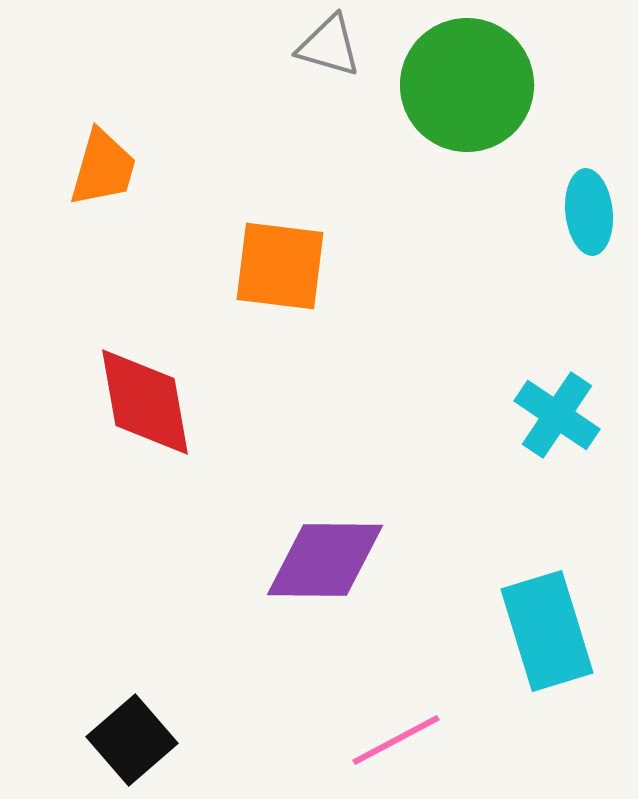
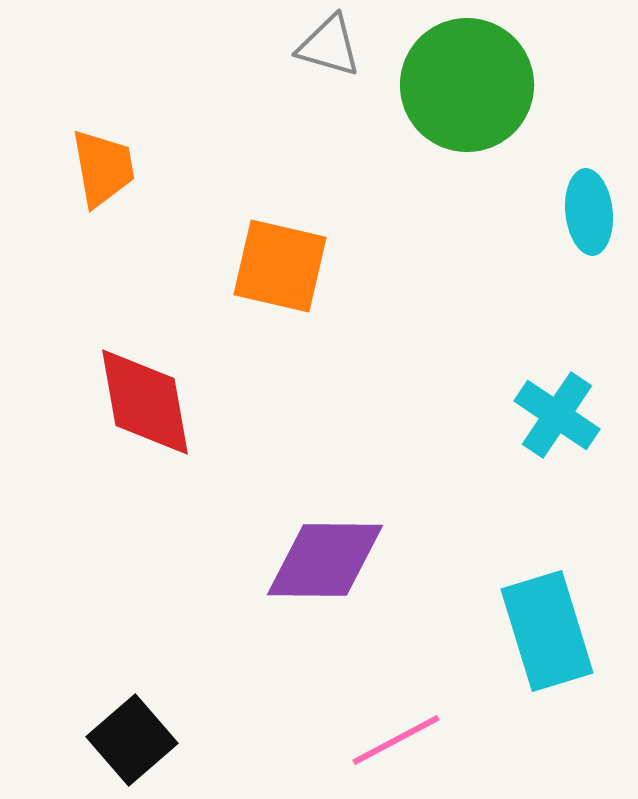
orange trapezoid: rotated 26 degrees counterclockwise
orange square: rotated 6 degrees clockwise
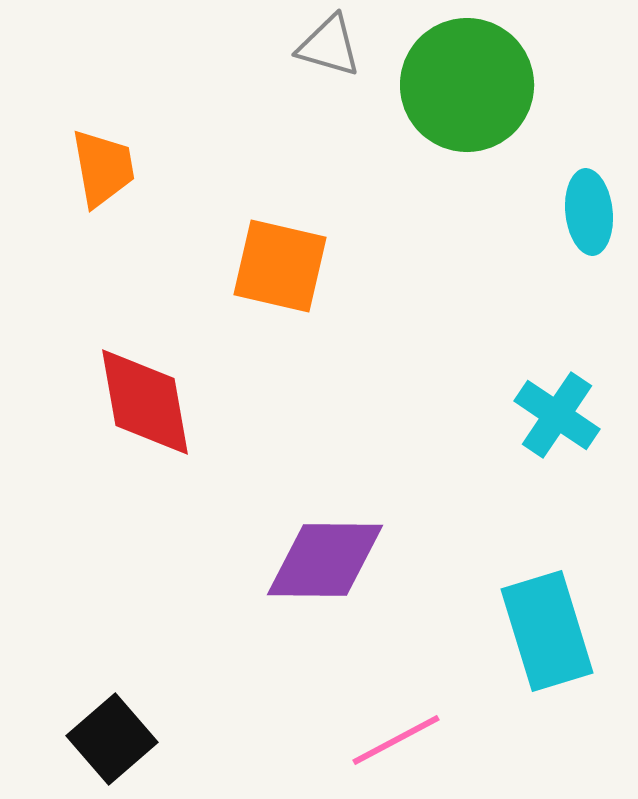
black square: moved 20 px left, 1 px up
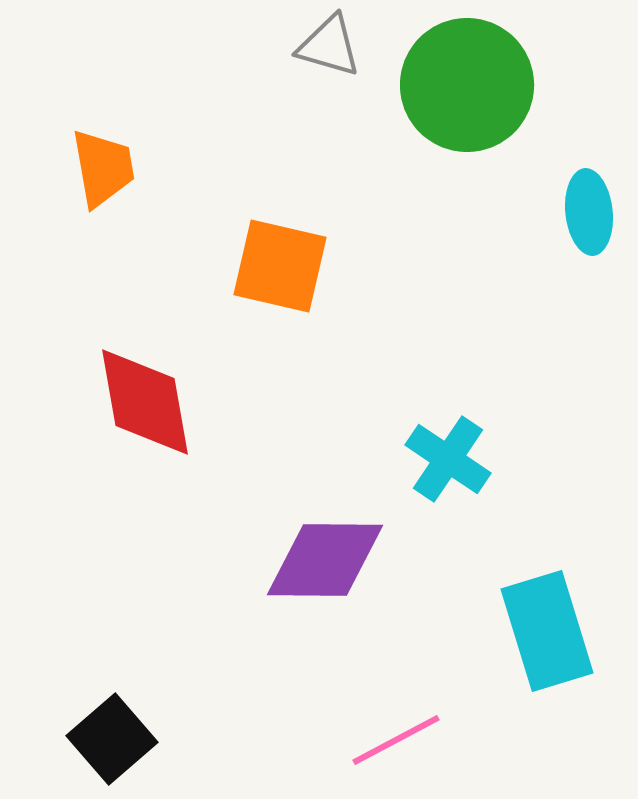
cyan cross: moved 109 px left, 44 px down
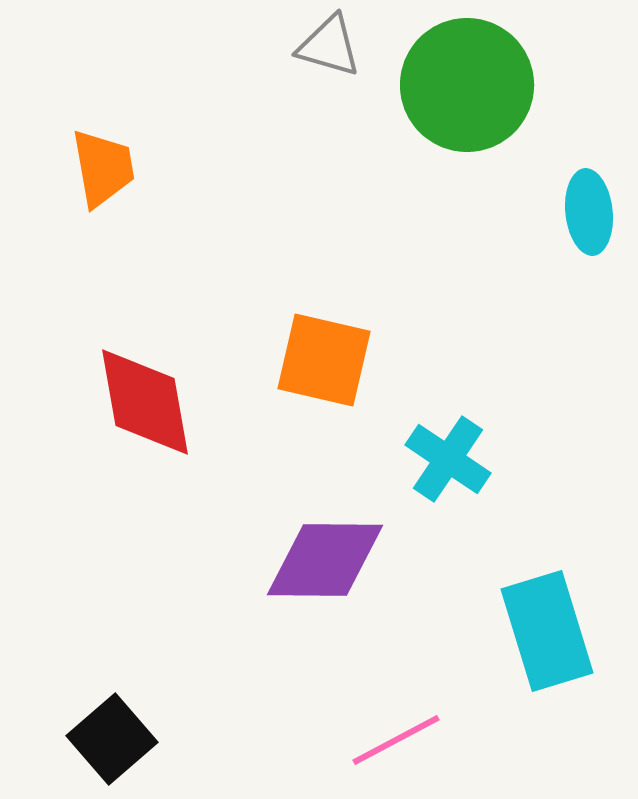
orange square: moved 44 px right, 94 px down
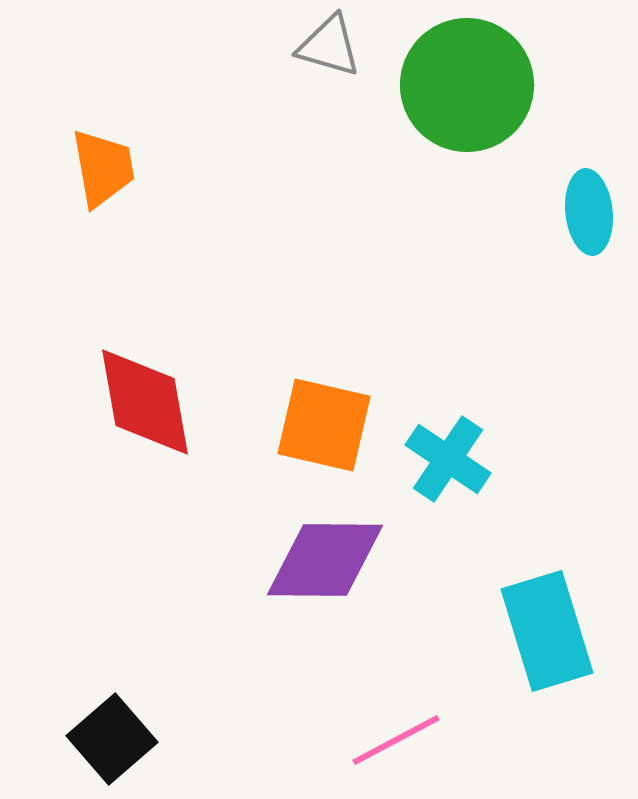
orange square: moved 65 px down
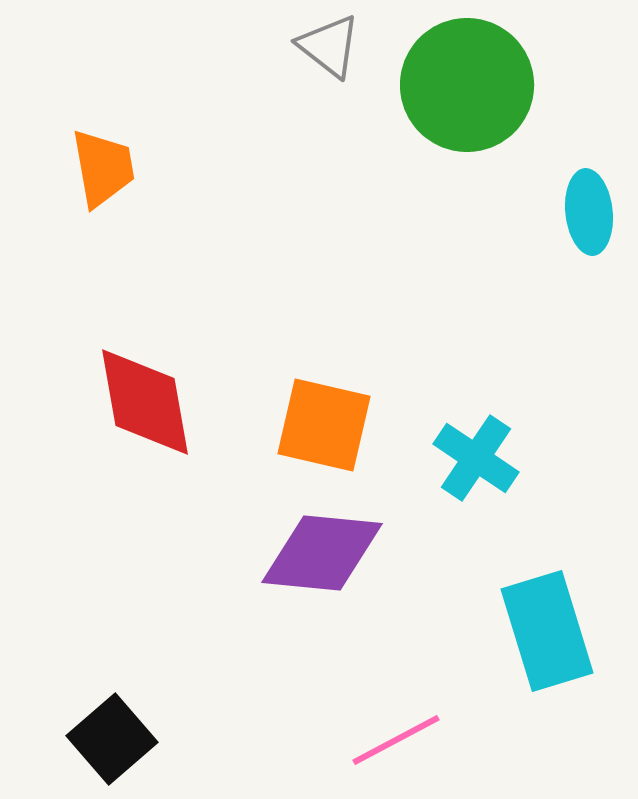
gray triangle: rotated 22 degrees clockwise
cyan cross: moved 28 px right, 1 px up
purple diamond: moved 3 px left, 7 px up; rotated 5 degrees clockwise
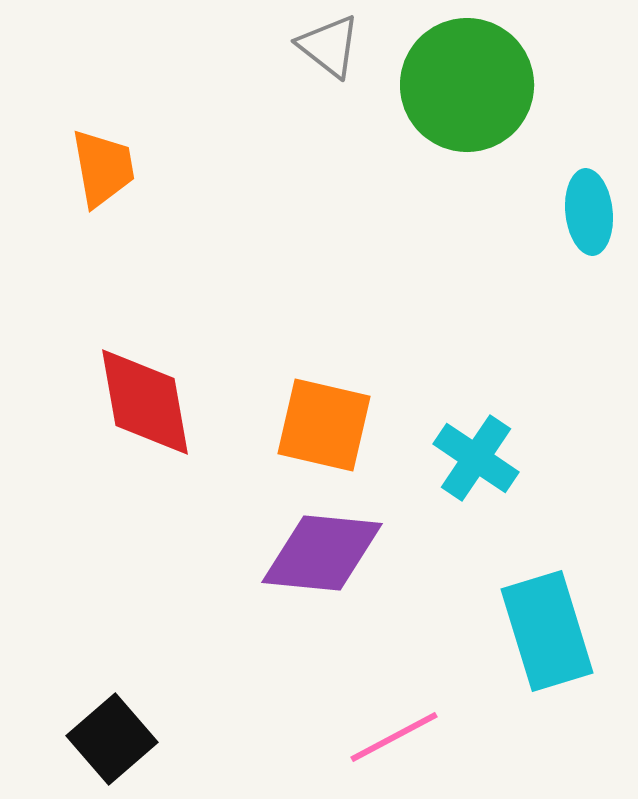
pink line: moved 2 px left, 3 px up
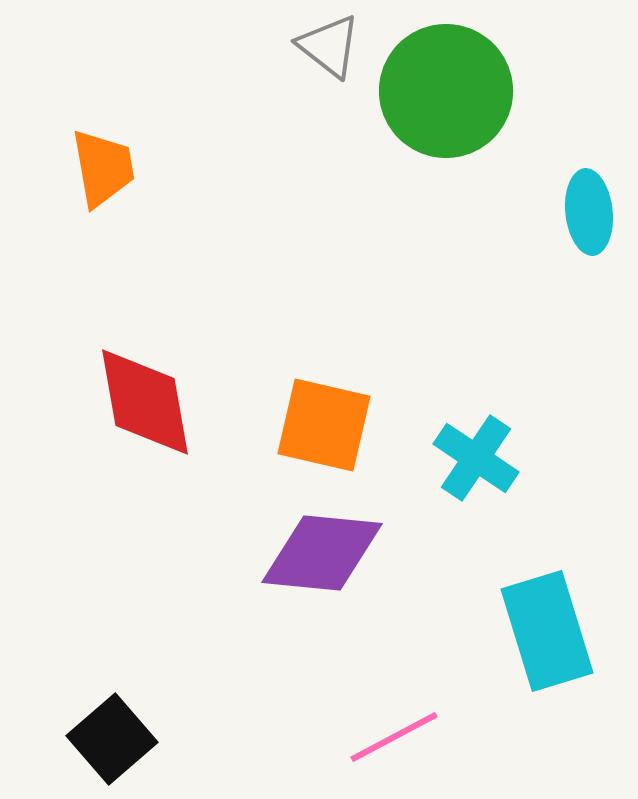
green circle: moved 21 px left, 6 px down
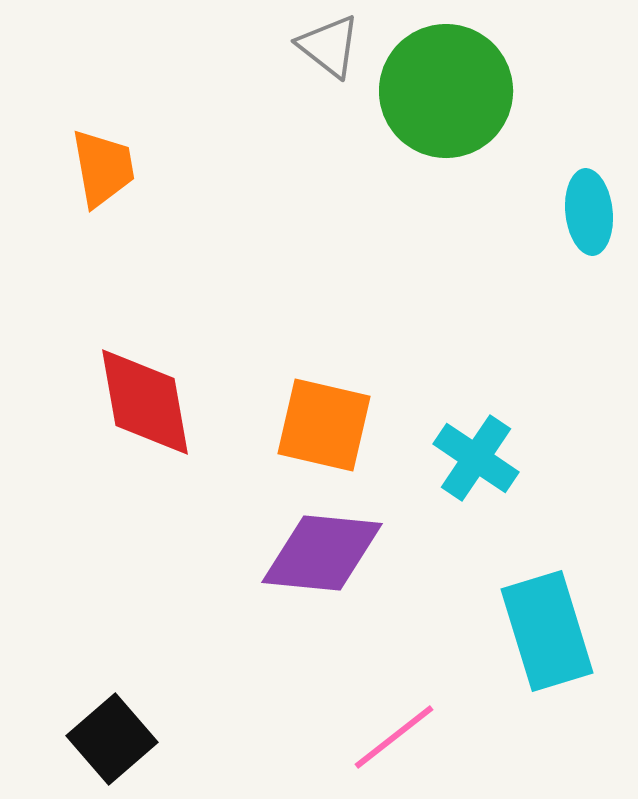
pink line: rotated 10 degrees counterclockwise
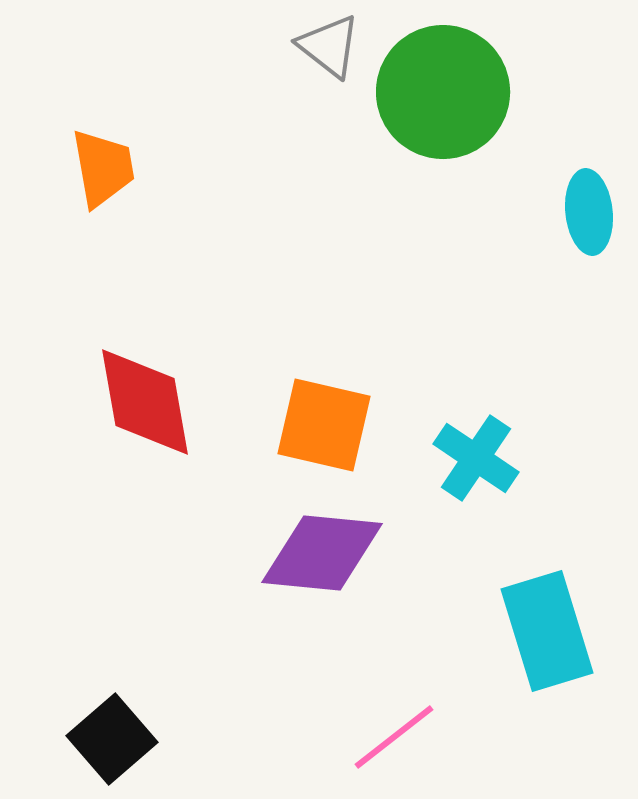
green circle: moved 3 px left, 1 px down
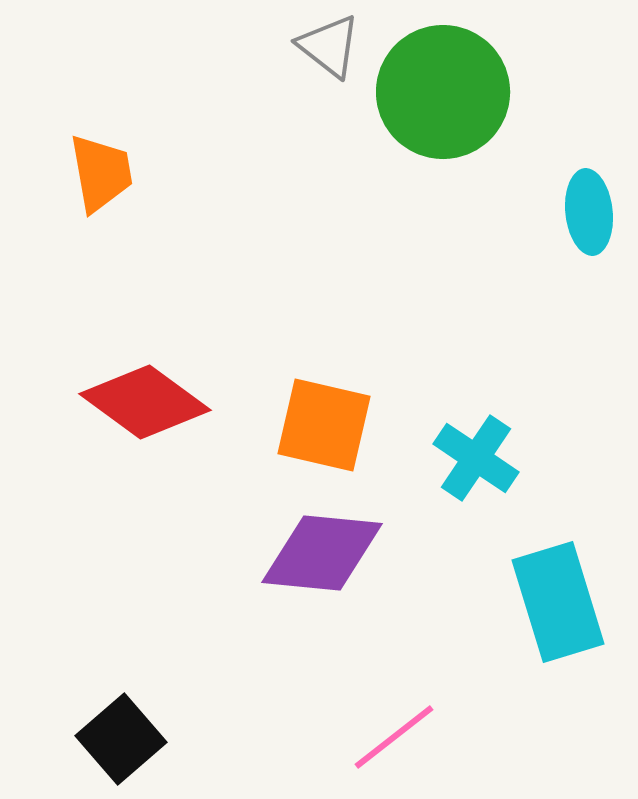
orange trapezoid: moved 2 px left, 5 px down
red diamond: rotated 44 degrees counterclockwise
cyan rectangle: moved 11 px right, 29 px up
black square: moved 9 px right
